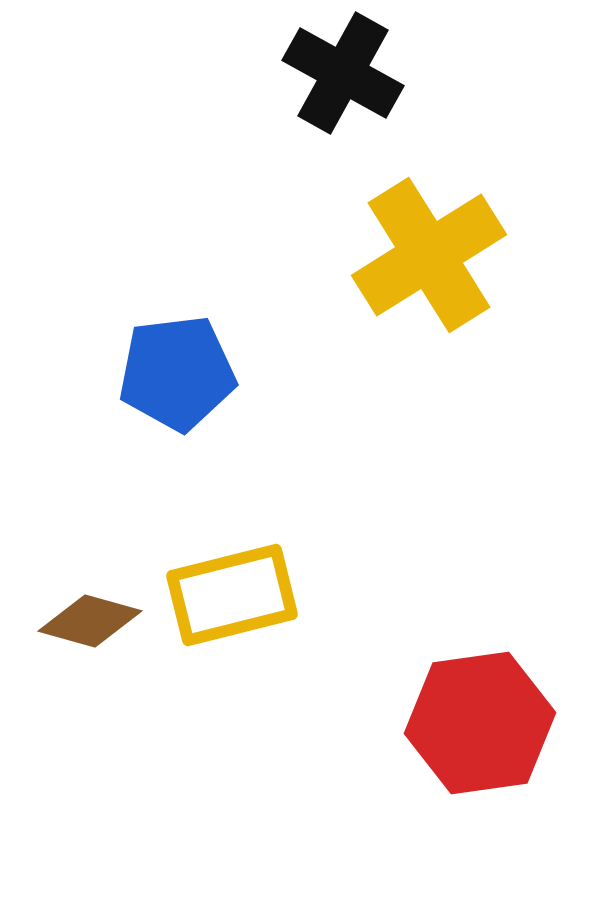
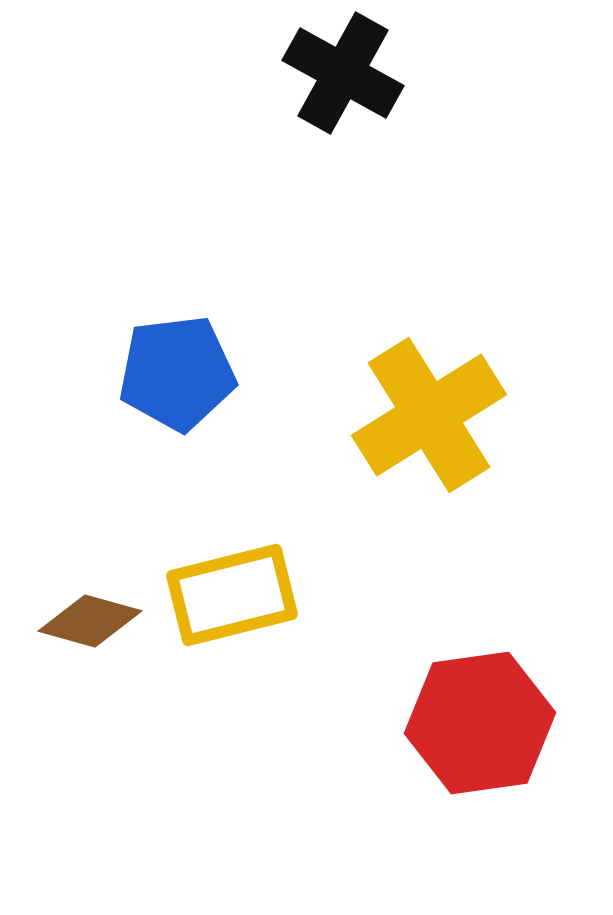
yellow cross: moved 160 px down
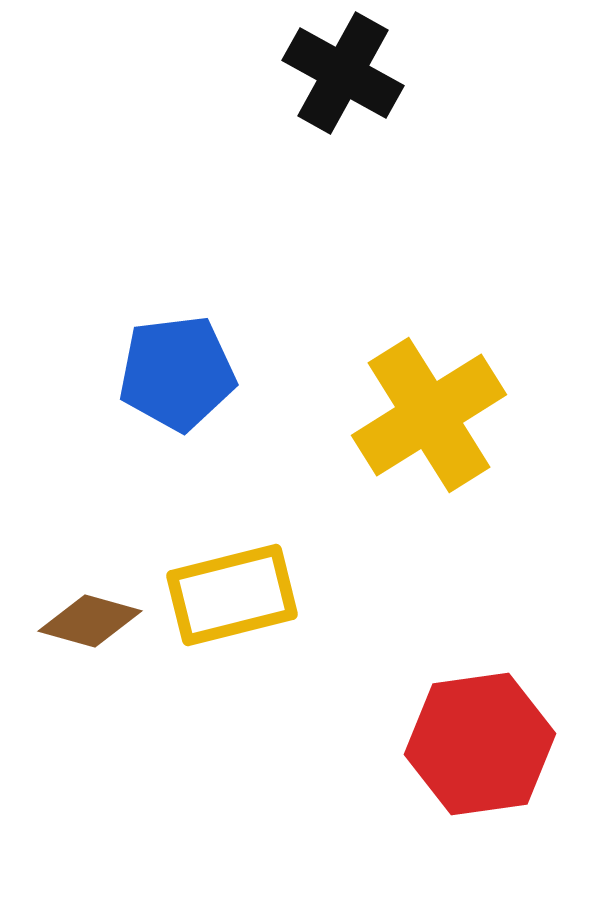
red hexagon: moved 21 px down
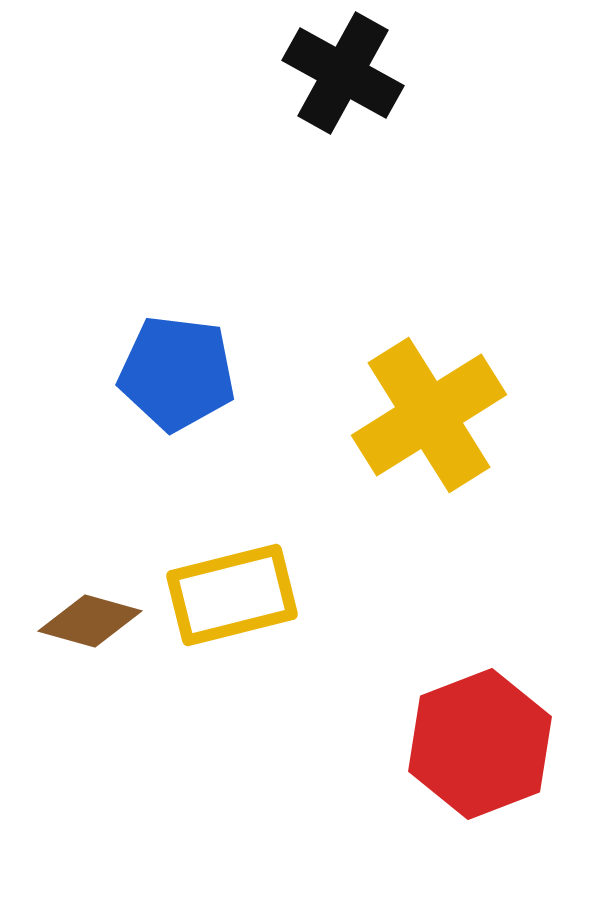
blue pentagon: rotated 14 degrees clockwise
red hexagon: rotated 13 degrees counterclockwise
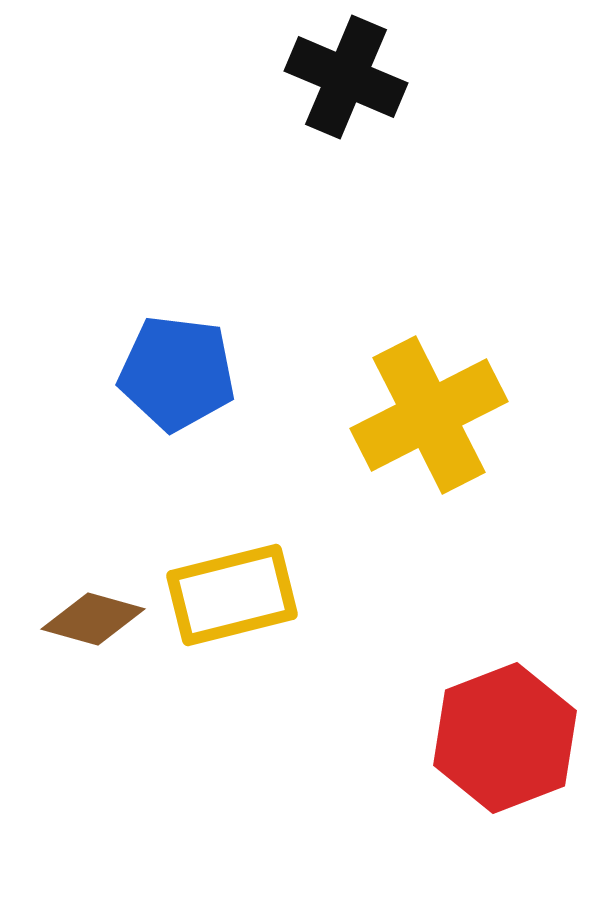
black cross: moved 3 px right, 4 px down; rotated 6 degrees counterclockwise
yellow cross: rotated 5 degrees clockwise
brown diamond: moved 3 px right, 2 px up
red hexagon: moved 25 px right, 6 px up
